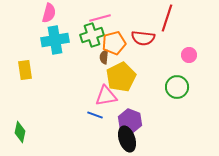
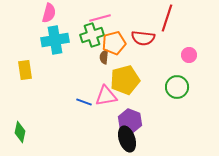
yellow pentagon: moved 4 px right, 3 px down; rotated 12 degrees clockwise
blue line: moved 11 px left, 13 px up
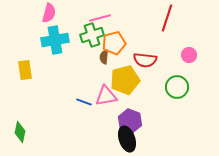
red semicircle: moved 2 px right, 22 px down
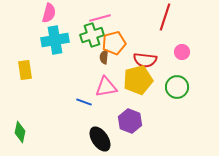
red line: moved 2 px left, 1 px up
pink circle: moved 7 px left, 3 px up
yellow pentagon: moved 13 px right
pink triangle: moved 9 px up
black ellipse: moved 27 px left; rotated 15 degrees counterclockwise
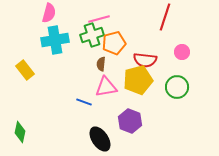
pink line: moved 1 px left, 1 px down
brown semicircle: moved 3 px left, 7 px down
yellow rectangle: rotated 30 degrees counterclockwise
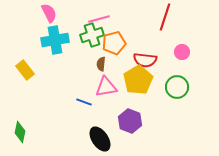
pink semicircle: rotated 42 degrees counterclockwise
yellow pentagon: rotated 16 degrees counterclockwise
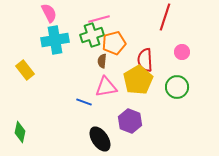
red semicircle: rotated 80 degrees clockwise
brown semicircle: moved 1 px right, 3 px up
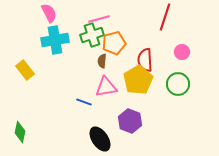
green circle: moved 1 px right, 3 px up
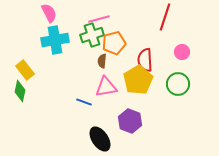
green diamond: moved 41 px up
